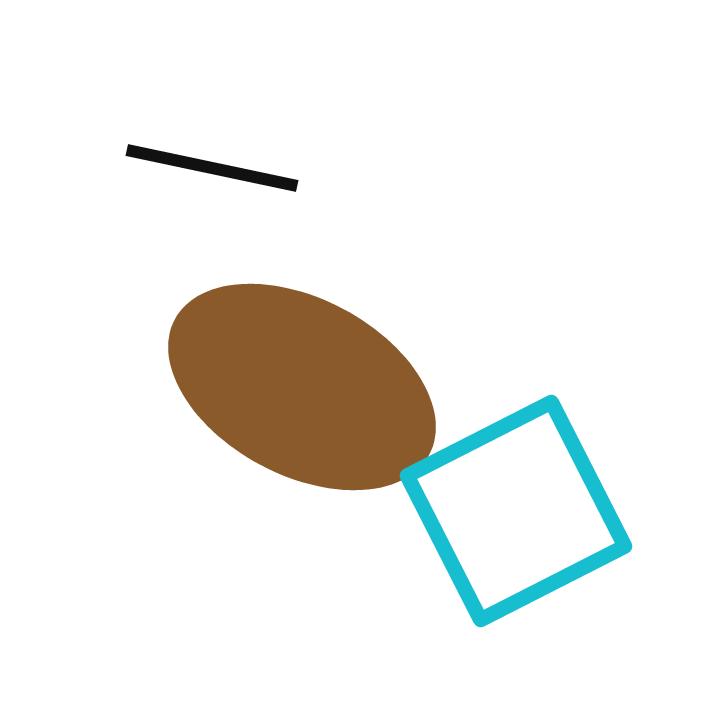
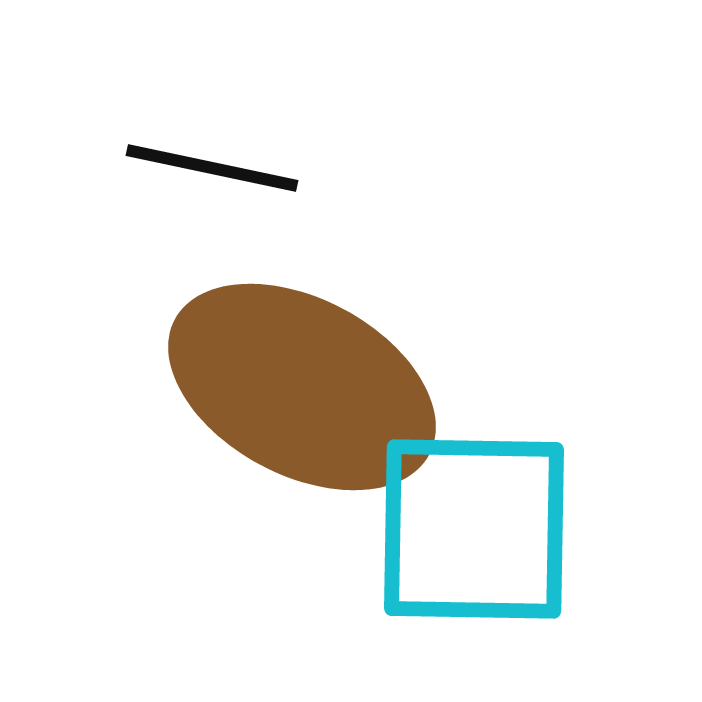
cyan square: moved 42 px left, 18 px down; rotated 28 degrees clockwise
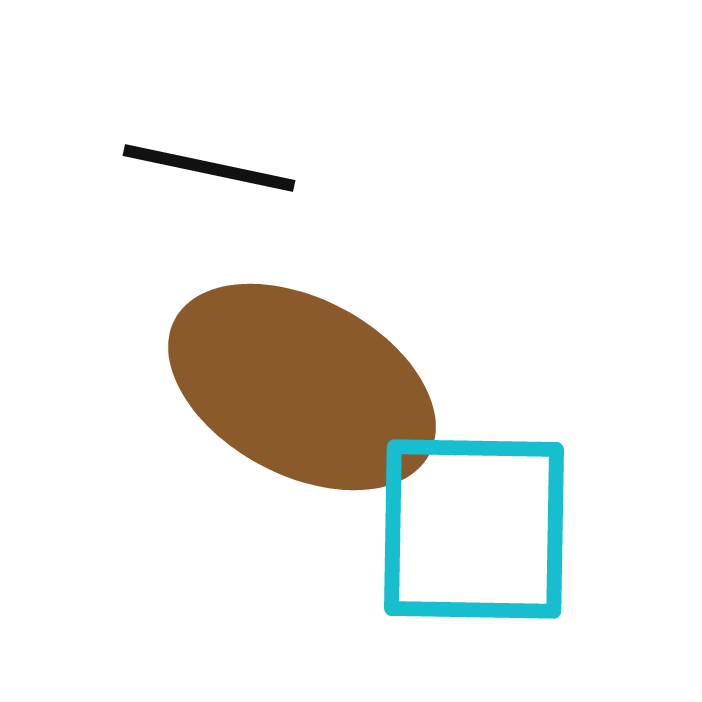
black line: moved 3 px left
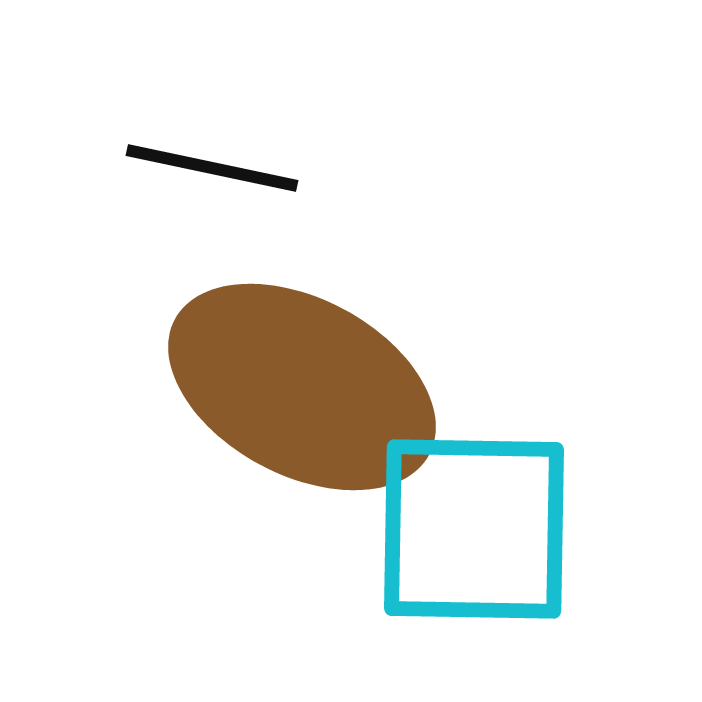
black line: moved 3 px right
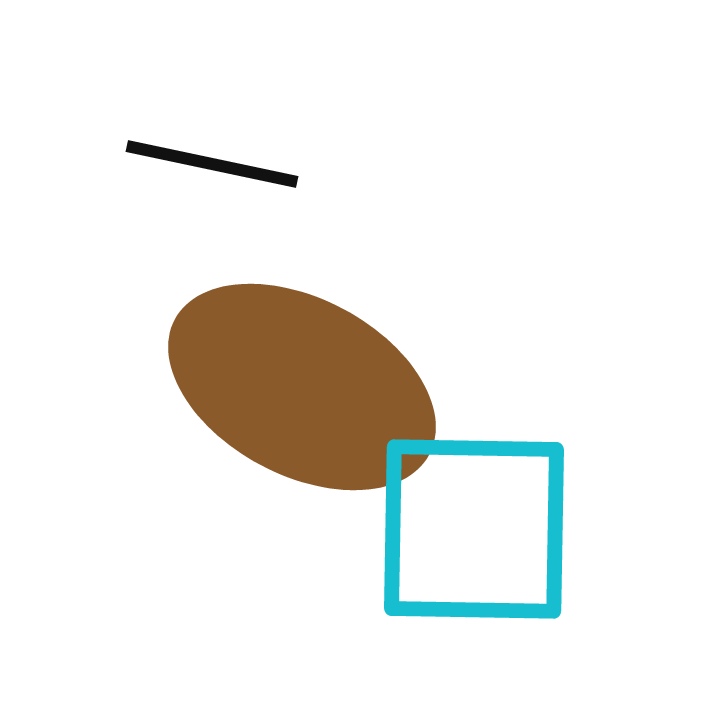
black line: moved 4 px up
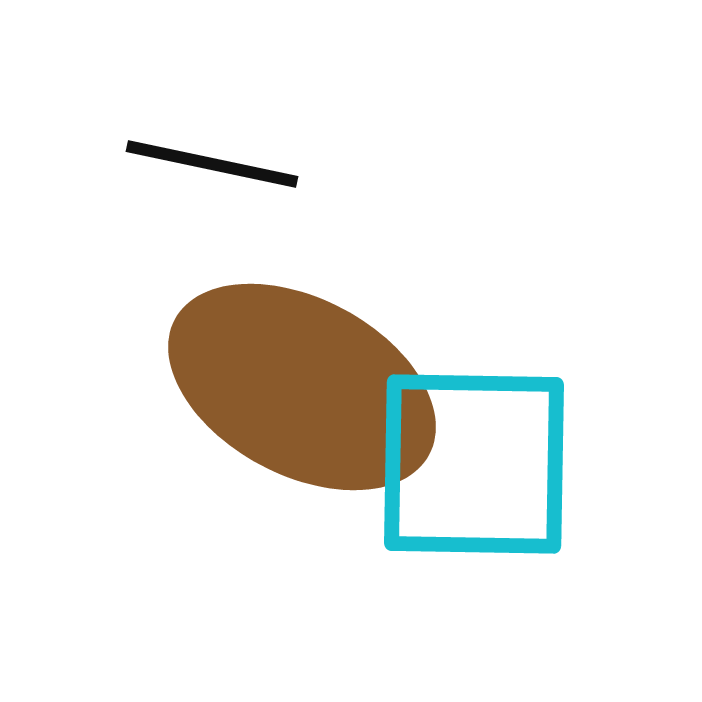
cyan square: moved 65 px up
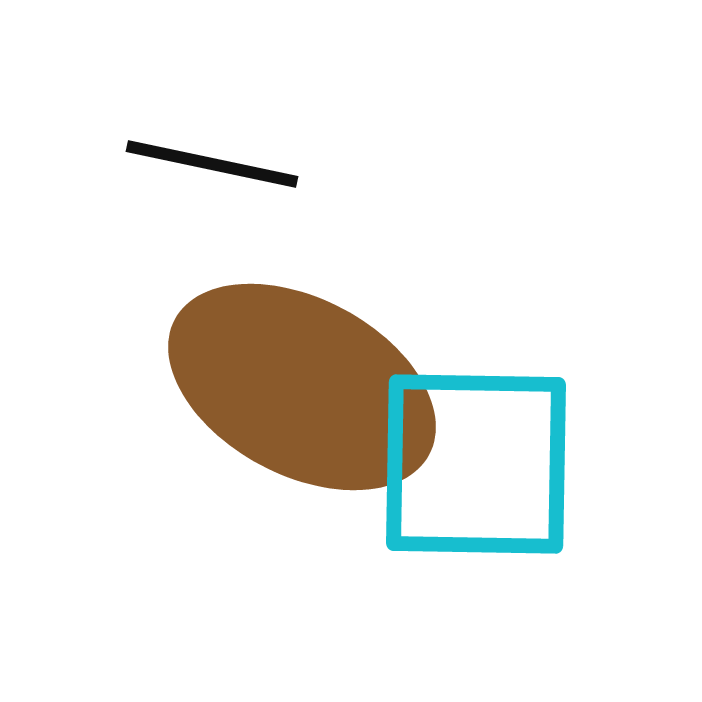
cyan square: moved 2 px right
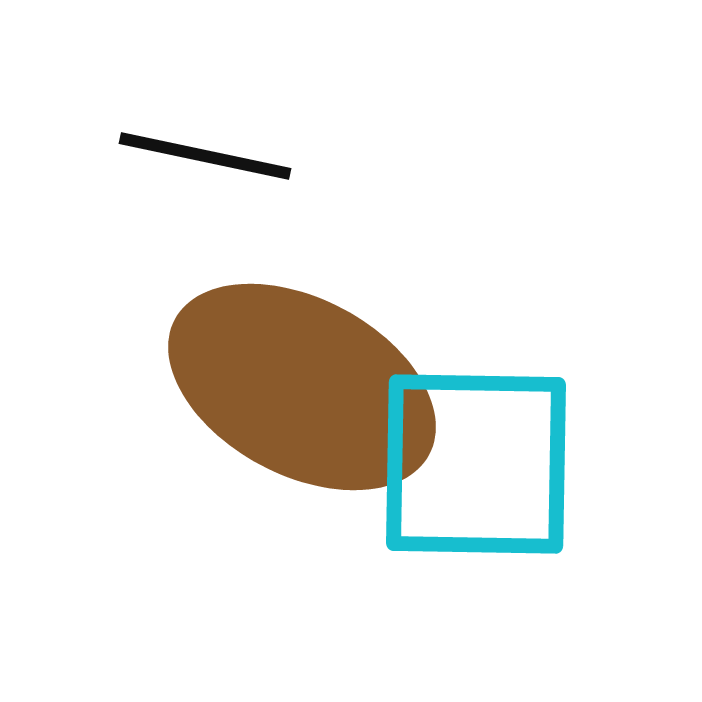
black line: moved 7 px left, 8 px up
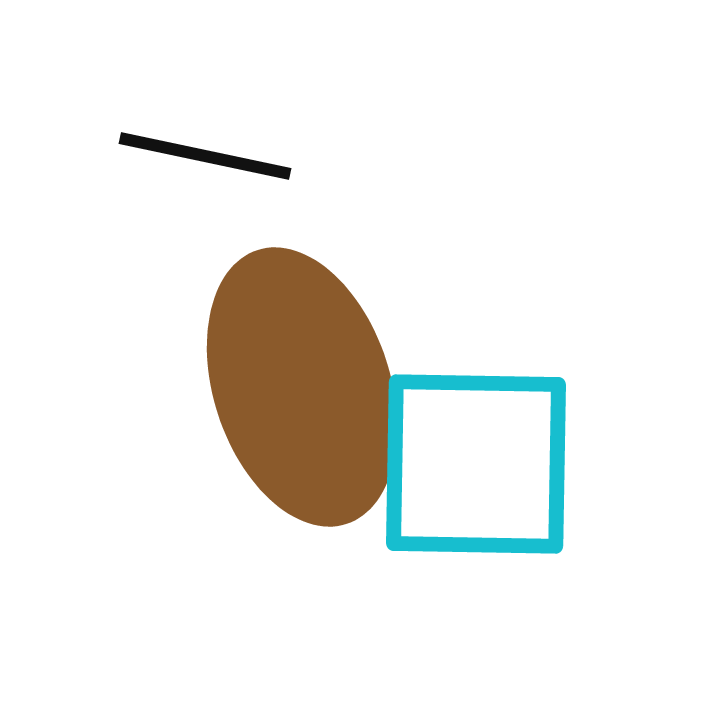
brown ellipse: rotated 44 degrees clockwise
